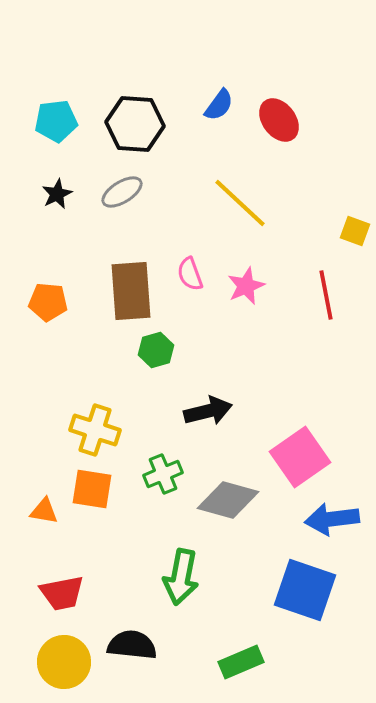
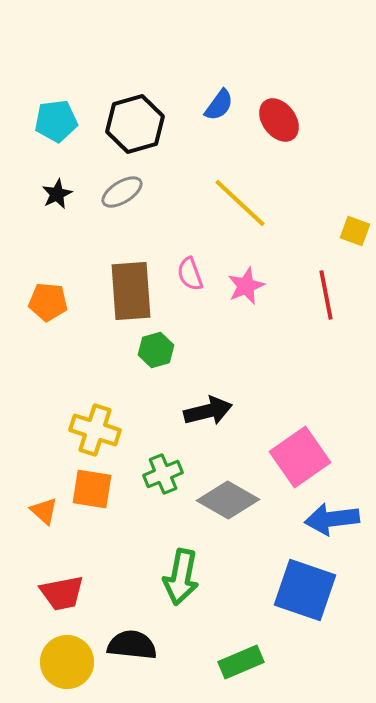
black hexagon: rotated 20 degrees counterclockwise
gray diamond: rotated 14 degrees clockwise
orange triangle: rotated 32 degrees clockwise
yellow circle: moved 3 px right
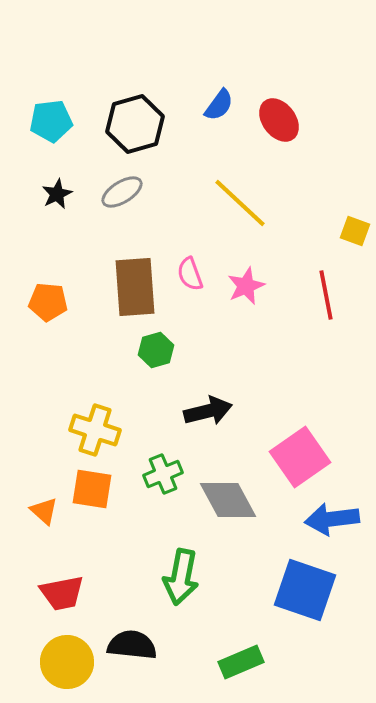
cyan pentagon: moved 5 px left
brown rectangle: moved 4 px right, 4 px up
gray diamond: rotated 32 degrees clockwise
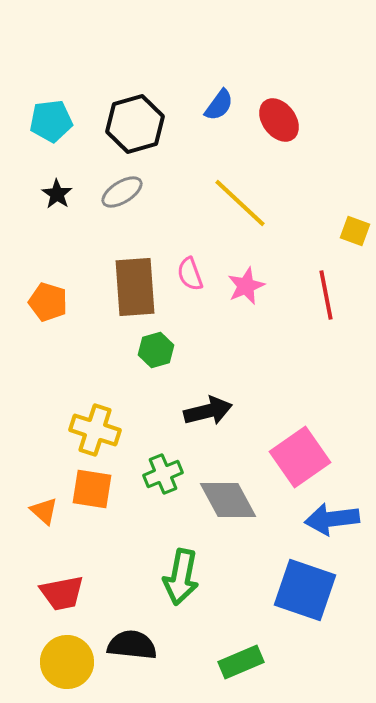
black star: rotated 12 degrees counterclockwise
orange pentagon: rotated 12 degrees clockwise
